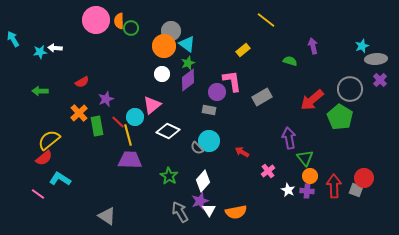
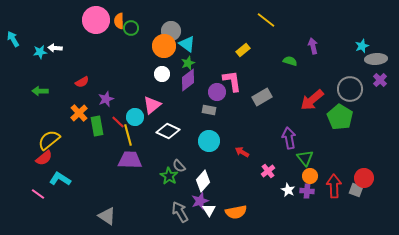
gray semicircle at (197, 148): moved 18 px left, 18 px down
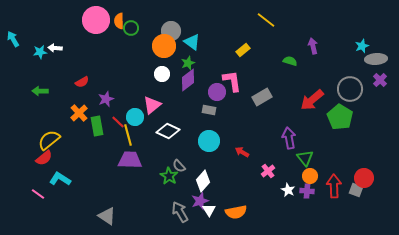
cyan triangle at (187, 44): moved 5 px right, 2 px up
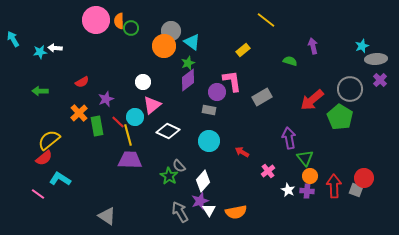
white circle at (162, 74): moved 19 px left, 8 px down
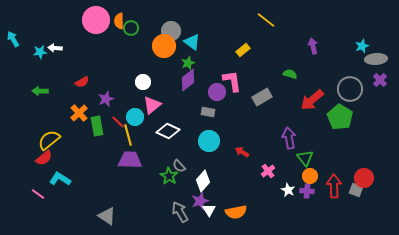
green semicircle at (290, 61): moved 13 px down
gray rectangle at (209, 110): moved 1 px left, 2 px down
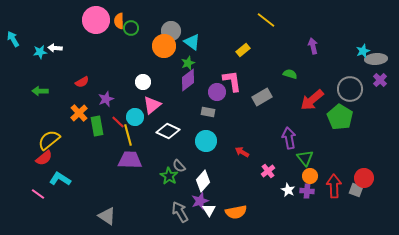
cyan star at (362, 46): moved 1 px right, 5 px down
cyan circle at (209, 141): moved 3 px left
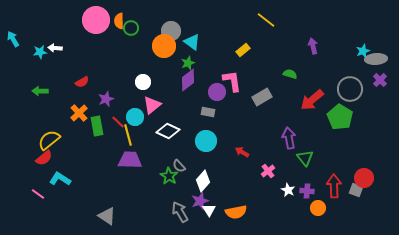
orange circle at (310, 176): moved 8 px right, 32 px down
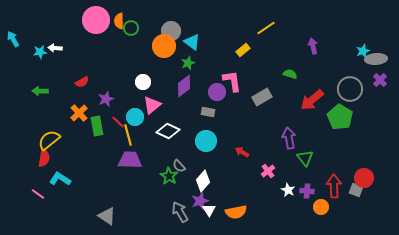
yellow line at (266, 20): moved 8 px down; rotated 72 degrees counterclockwise
purple diamond at (188, 80): moved 4 px left, 6 px down
red semicircle at (44, 158): rotated 42 degrees counterclockwise
orange circle at (318, 208): moved 3 px right, 1 px up
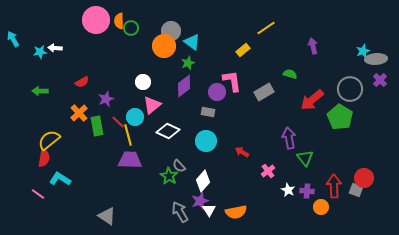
gray rectangle at (262, 97): moved 2 px right, 5 px up
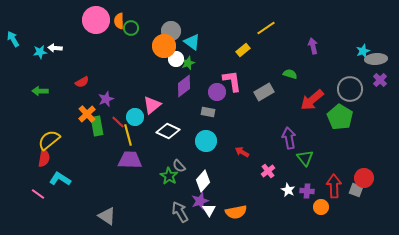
white circle at (143, 82): moved 33 px right, 23 px up
orange cross at (79, 113): moved 8 px right, 1 px down
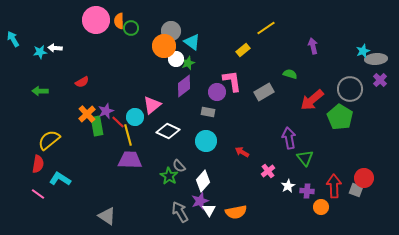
purple star at (106, 99): moved 12 px down
red semicircle at (44, 158): moved 6 px left, 6 px down
white star at (288, 190): moved 4 px up; rotated 16 degrees clockwise
